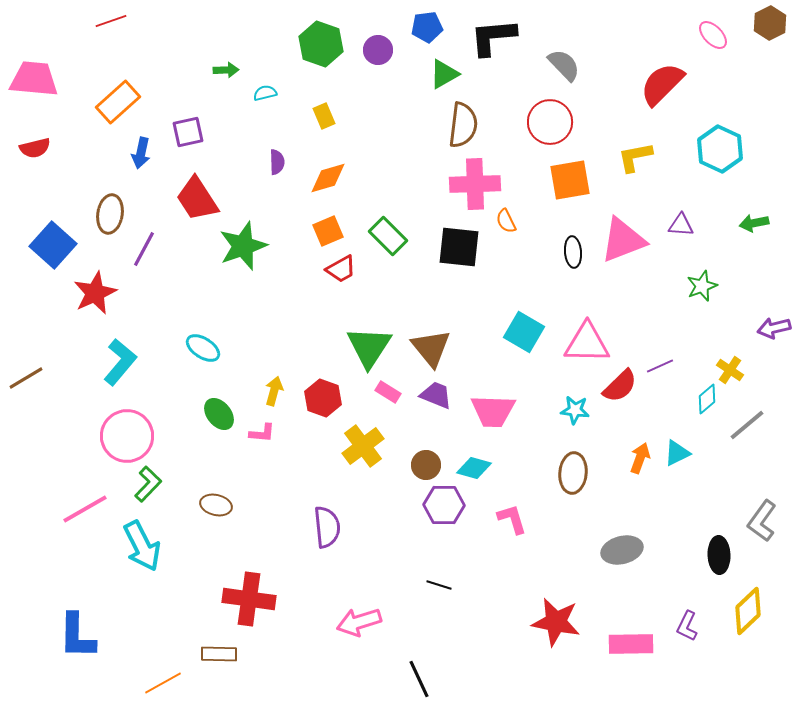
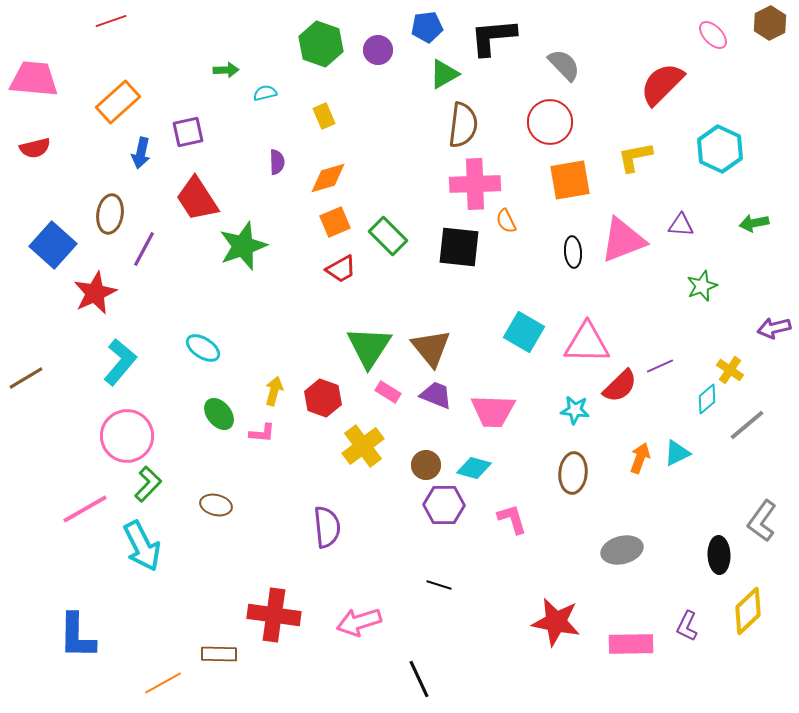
orange square at (328, 231): moved 7 px right, 9 px up
red cross at (249, 599): moved 25 px right, 16 px down
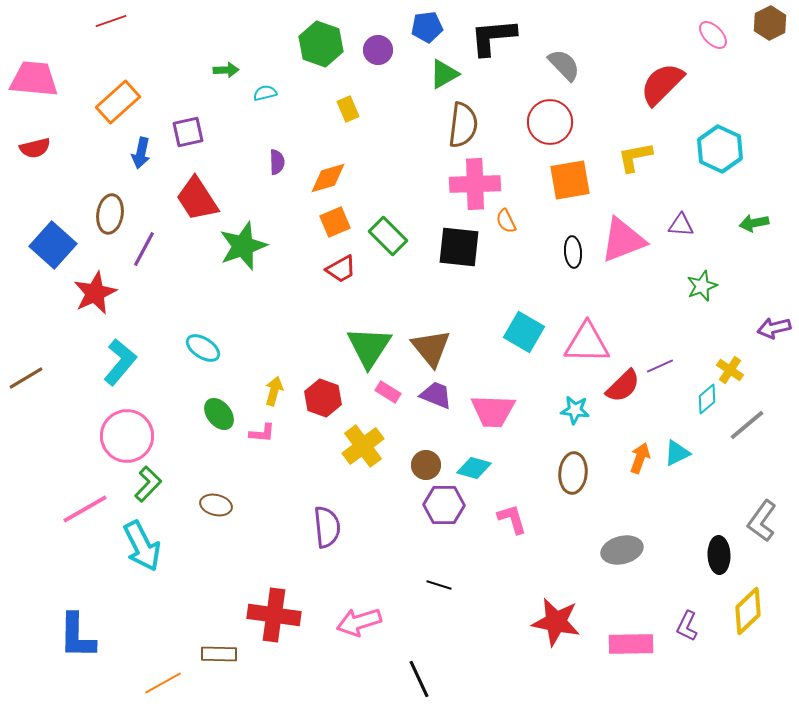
yellow rectangle at (324, 116): moved 24 px right, 7 px up
red semicircle at (620, 386): moved 3 px right
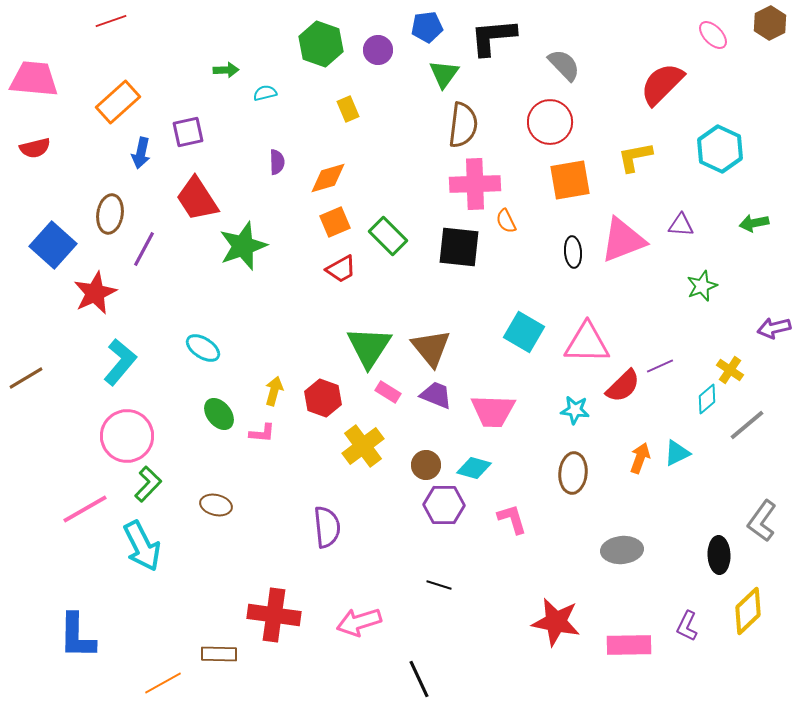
green triangle at (444, 74): rotated 24 degrees counterclockwise
gray ellipse at (622, 550): rotated 9 degrees clockwise
pink rectangle at (631, 644): moved 2 px left, 1 px down
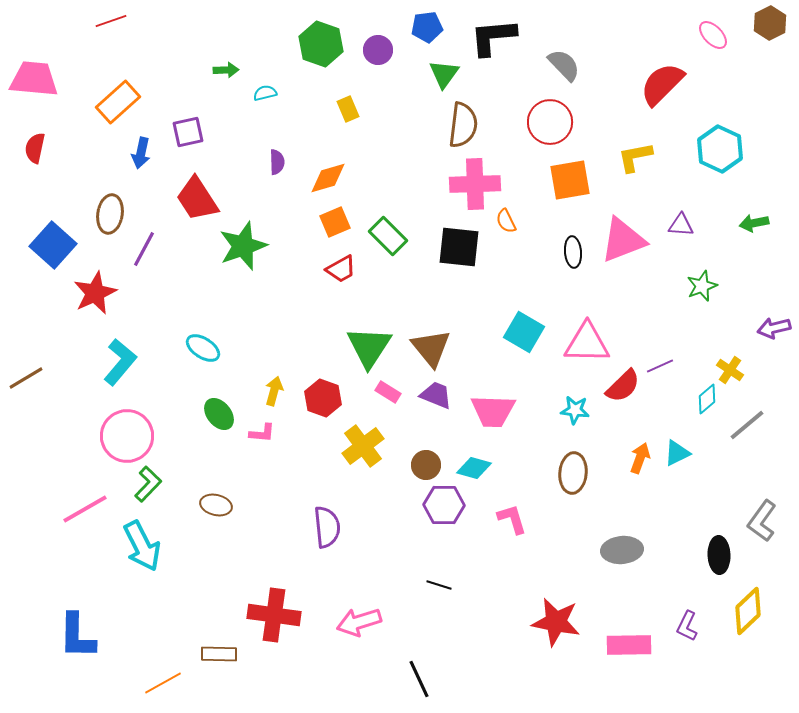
red semicircle at (35, 148): rotated 116 degrees clockwise
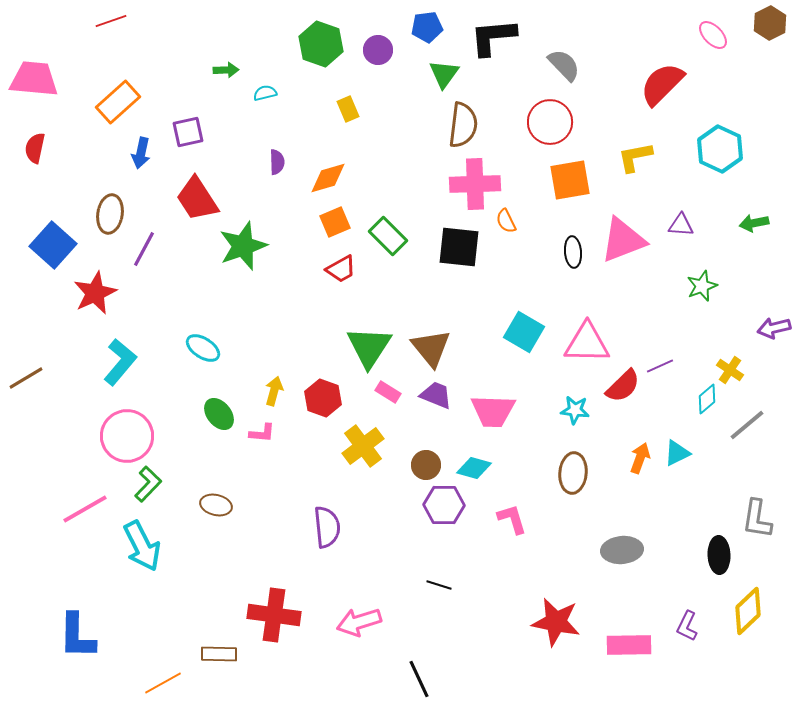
gray L-shape at (762, 521): moved 5 px left, 2 px up; rotated 27 degrees counterclockwise
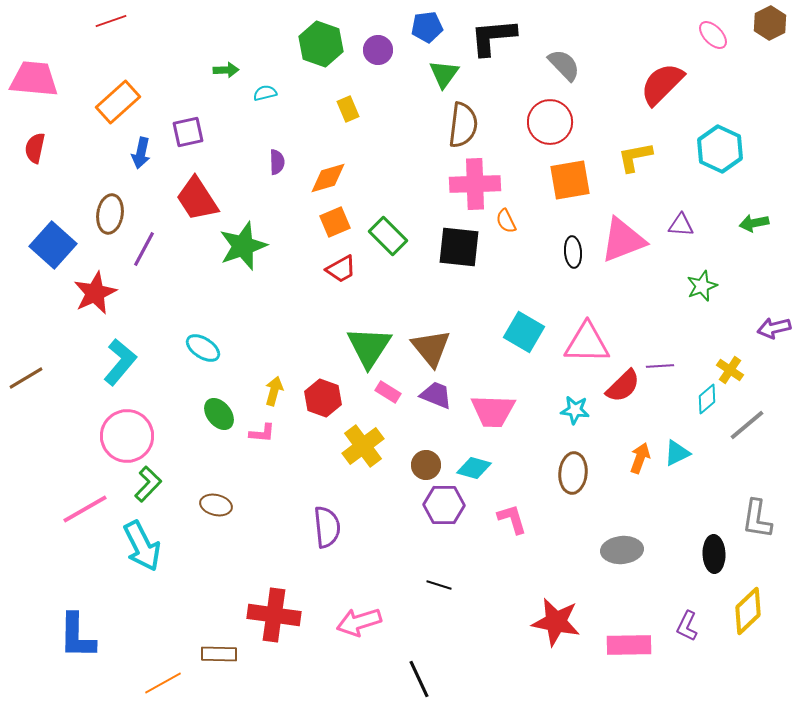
purple line at (660, 366): rotated 20 degrees clockwise
black ellipse at (719, 555): moved 5 px left, 1 px up
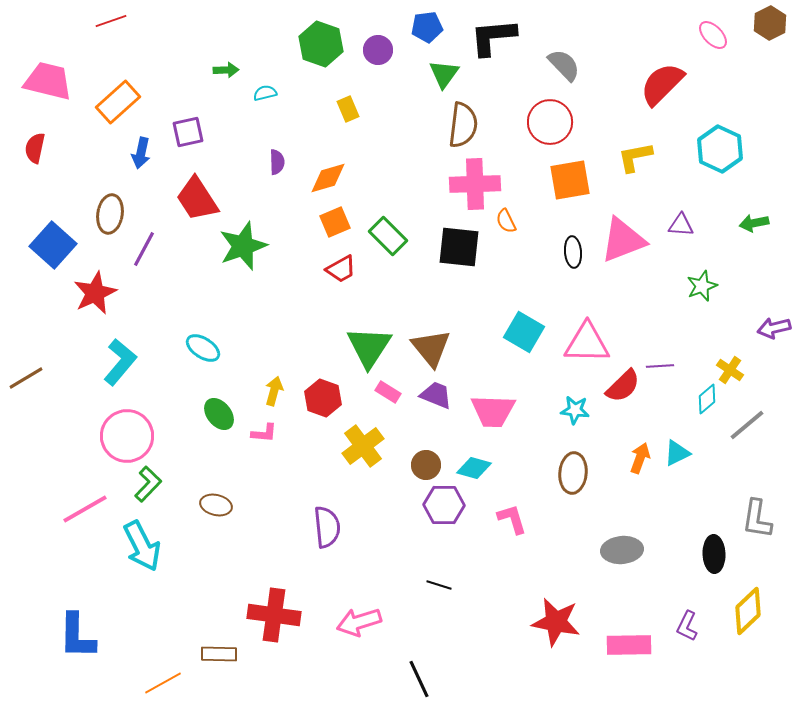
pink trapezoid at (34, 79): moved 14 px right, 2 px down; rotated 9 degrees clockwise
pink L-shape at (262, 433): moved 2 px right
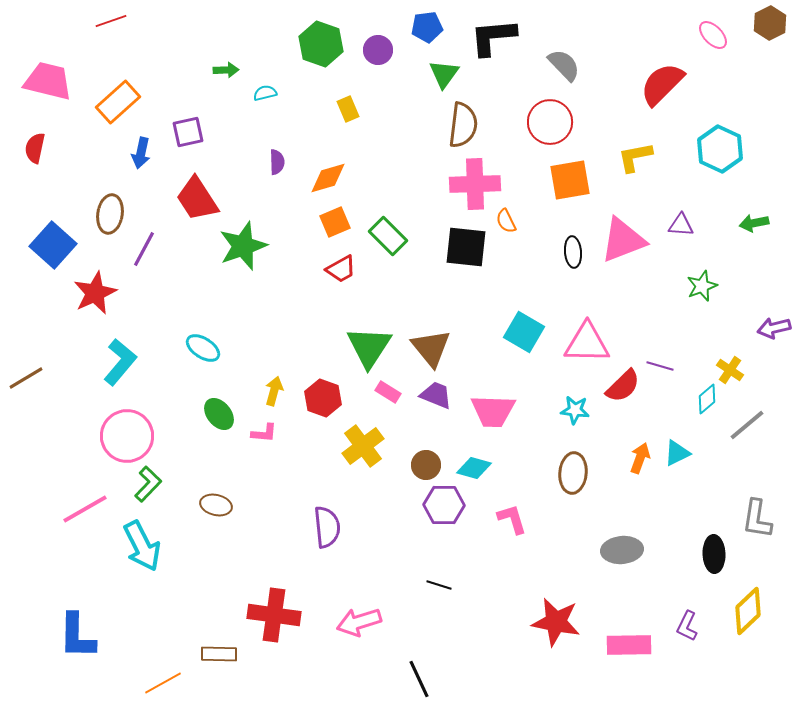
black square at (459, 247): moved 7 px right
purple line at (660, 366): rotated 20 degrees clockwise
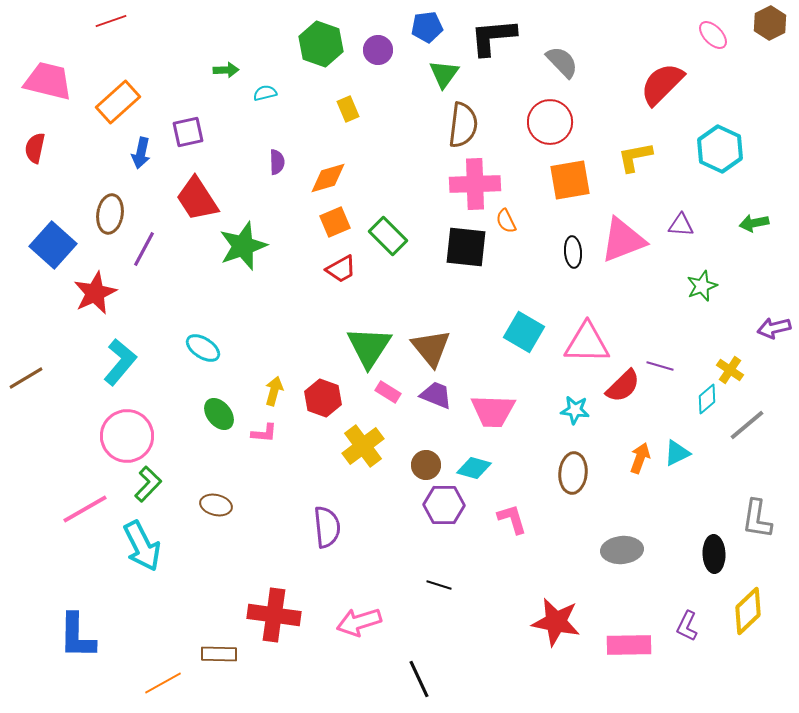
gray semicircle at (564, 65): moved 2 px left, 3 px up
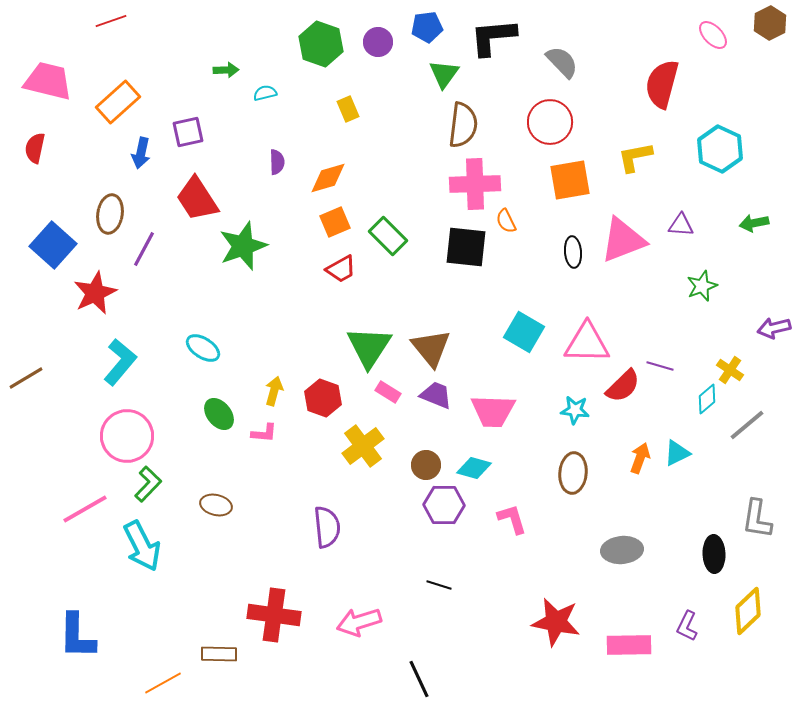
purple circle at (378, 50): moved 8 px up
red semicircle at (662, 84): rotated 30 degrees counterclockwise
